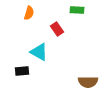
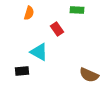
brown semicircle: moved 1 px right, 7 px up; rotated 24 degrees clockwise
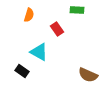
orange semicircle: moved 2 px down
black rectangle: rotated 40 degrees clockwise
brown semicircle: moved 1 px left
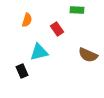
orange semicircle: moved 2 px left, 5 px down
cyan triangle: rotated 42 degrees counterclockwise
black rectangle: rotated 32 degrees clockwise
brown semicircle: moved 20 px up
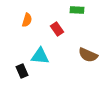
cyan triangle: moved 1 px right, 4 px down; rotated 18 degrees clockwise
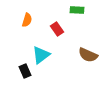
cyan triangle: moved 1 px right, 1 px up; rotated 42 degrees counterclockwise
black rectangle: moved 3 px right
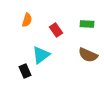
green rectangle: moved 10 px right, 14 px down
red rectangle: moved 1 px left, 1 px down
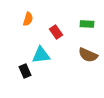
orange semicircle: moved 1 px right, 1 px up
red rectangle: moved 2 px down
cyan triangle: rotated 30 degrees clockwise
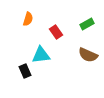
green rectangle: rotated 32 degrees counterclockwise
